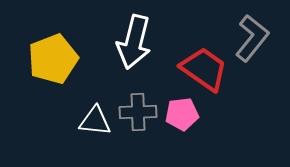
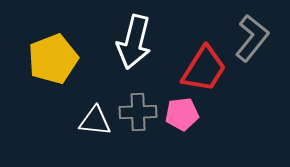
red trapezoid: rotated 87 degrees clockwise
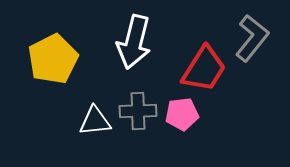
yellow pentagon: rotated 6 degrees counterclockwise
gray cross: moved 1 px up
white triangle: rotated 12 degrees counterclockwise
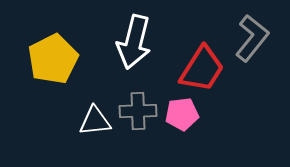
red trapezoid: moved 2 px left
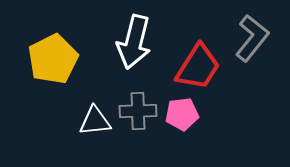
red trapezoid: moved 4 px left, 2 px up
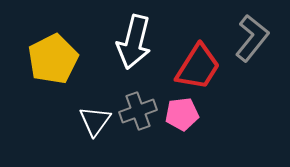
gray cross: rotated 18 degrees counterclockwise
white triangle: rotated 48 degrees counterclockwise
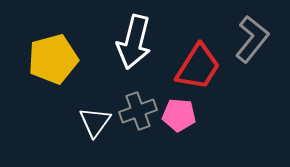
gray L-shape: moved 1 px down
yellow pentagon: rotated 12 degrees clockwise
pink pentagon: moved 3 px left, 1 px down; rotated 12 degrees clockwise
white triangle: moved 1 px down
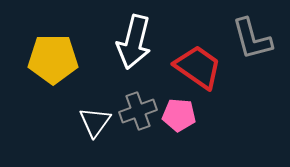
gray L-shape: rotated 126 degrees clockwise
yellow pentagon: rotated 15 degrees clockwise
red trapezoid: rotated 87 degrees counterclockwise
